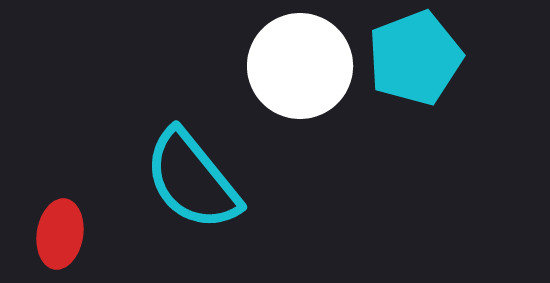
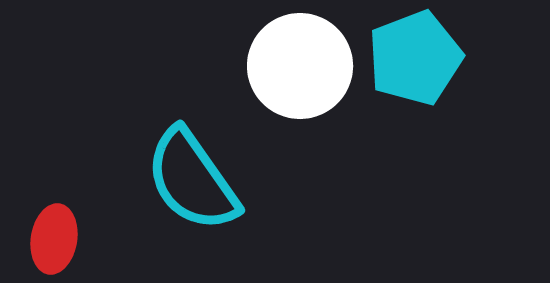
cyan semicircle: rotated 4 degrees clockwise
red ellipse: moved 6 px left, 5 px down
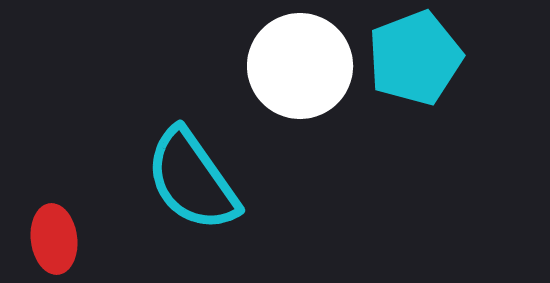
red ellipse: rotated 16 degrees counterclockwise
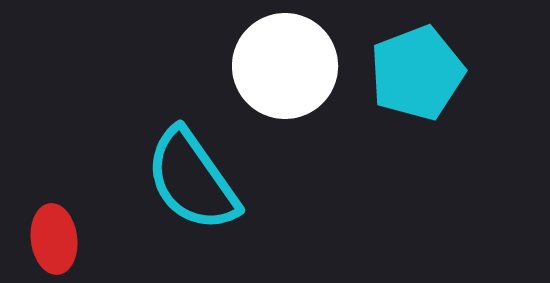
cyan pentagon: moved 2 px right, 15 px down
white circle: moved 15 px left
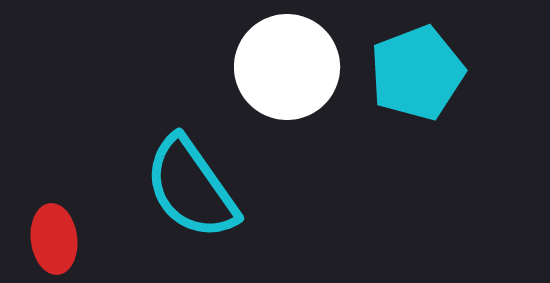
white circle: moved 2 px right, 1 px down
cyan semicircle: moved 1 px left, 8 px down
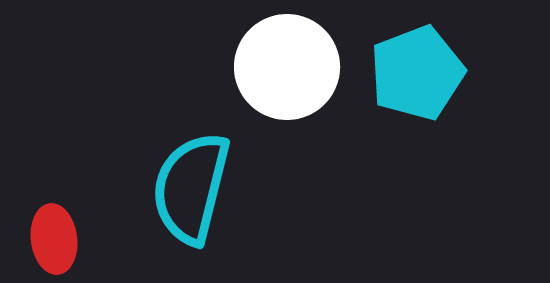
cyan semicircle: rotated 49 degrees clockwise
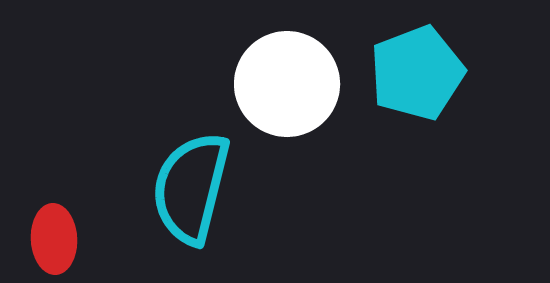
white circle: moved 17 px down
red ellipse: rotated 4 degrees clockwise
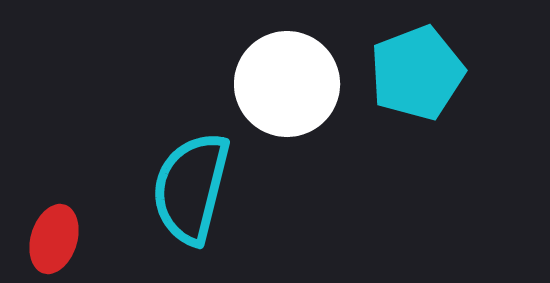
red ellipse: rotated 20 degrees clockwise
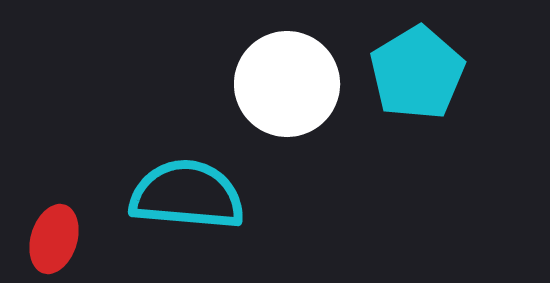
cyan pentagon: rotated 10 degrees counterclockwise
cyan semicircle: moved 4 px left, 7 px down; rotated 81 degrees clockwise
